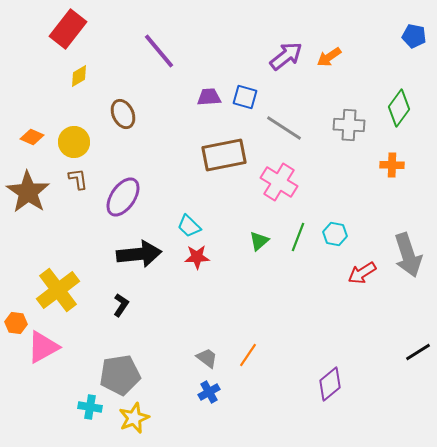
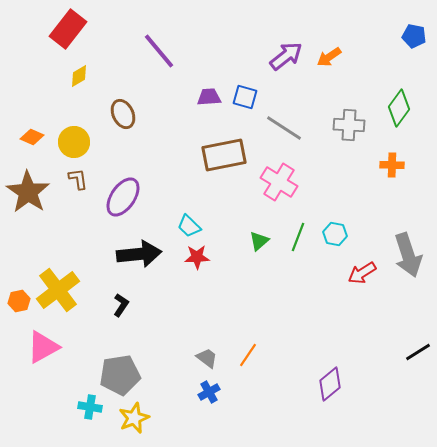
orange hexagon: moved 3 px right, 22 px up; rotated 20 degrees counterclockwise
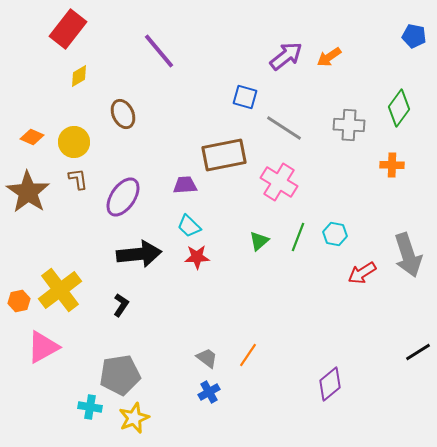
purple trapezoid: moved 24 px left, 88 px down
yellow cross: moved 2 px right
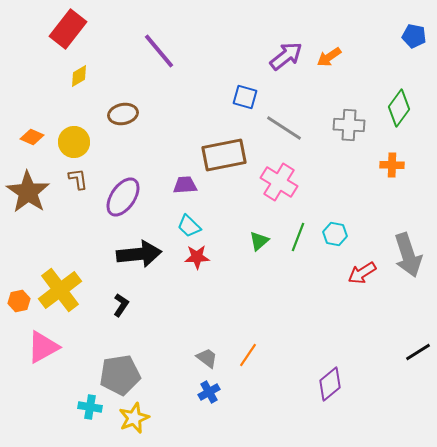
brown ellipse: rotated 76 degrees counterclockwise
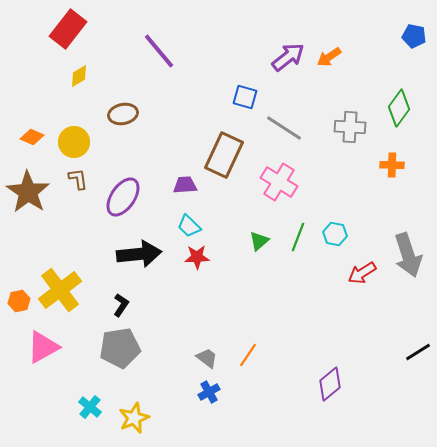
purple arrow: moved 2 px right, 1 px down
gray cross: moved 1 px right, 2 px down
brown rectangle: rotated 54 degrees counterclockwise
gray pentagon: moved 27 px up
cyan cross: rotated 30 degrees clockwise
